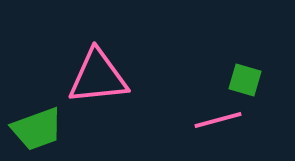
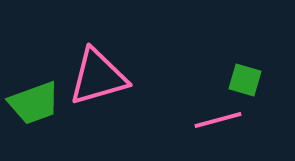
pink triangle: rotated 10 degrees counterclockwise
green trapezoid: moved 3 px left, 26 px up
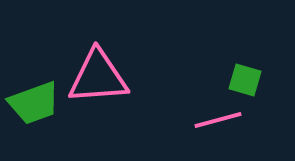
pink triangle: rotated 12 degrees clockwise
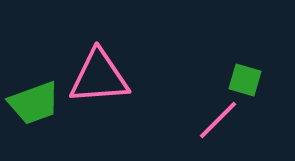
pink triangle: moved 1 px right
pink line: rotated 30 degrees counterclockwise
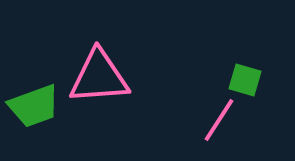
green trapezoid: moved 3 px down
pink line: moved 1 px right; rotated 12 degrees counterclockwise
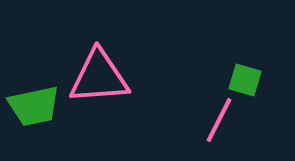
green trapezoid: rotated 8 degrees clockwise
pink line: rotated 6 degrees counterclockwise
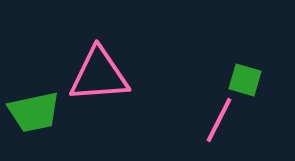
pink triangle: moved 2 px up
green trapezoid: moved 6 px down
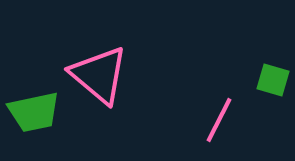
pink triangle: rotated 44 degrees clockwise
green square: moved 28 px right
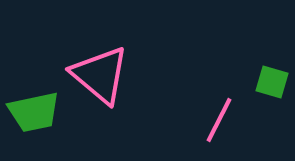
pink triangle: moved 1 px right
green square: moved 1 px left, 2 px down
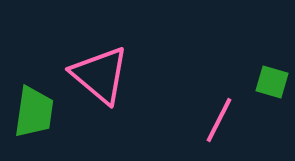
green trapezoid: rotated 70 degrees counterclockwise
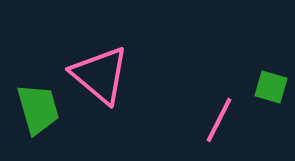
green square: moved 1 px left, 5 px down
green trapezoid: moved 4 px right, 3 px up; rotated 24 degrees counterclockwise
